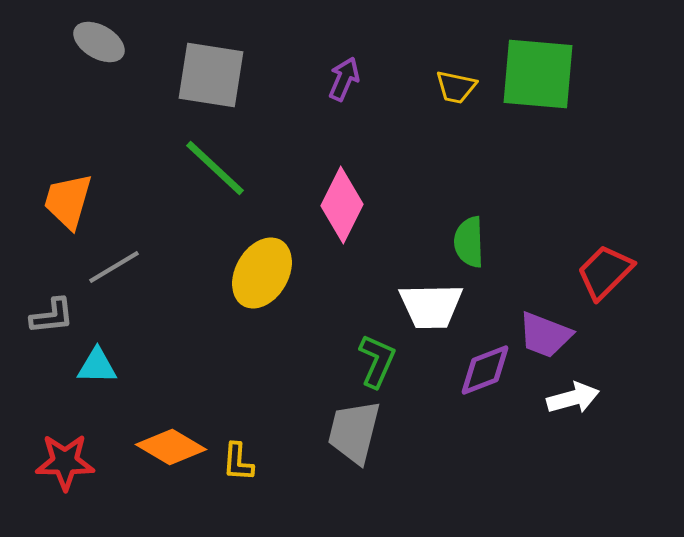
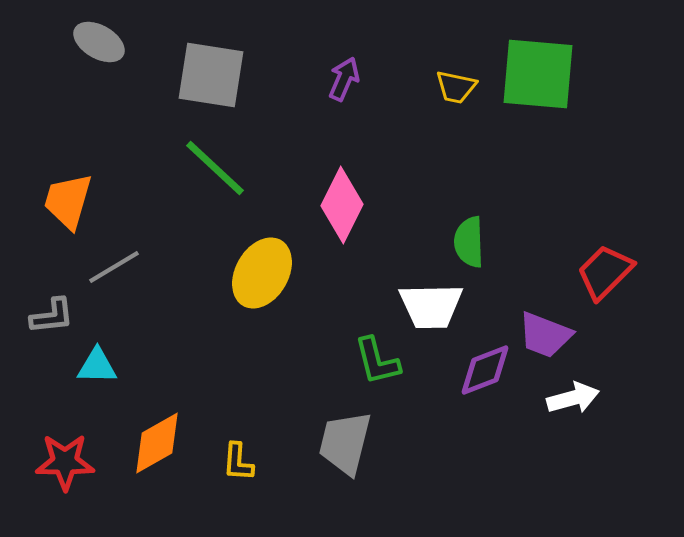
green L-shape: rotated 142 degrees clockwise
gray trapezoid: moved 9 px left, 11 px down
orange diamond: moved 14 px left, 4 px up; rotated 60 degrees counterclockwise
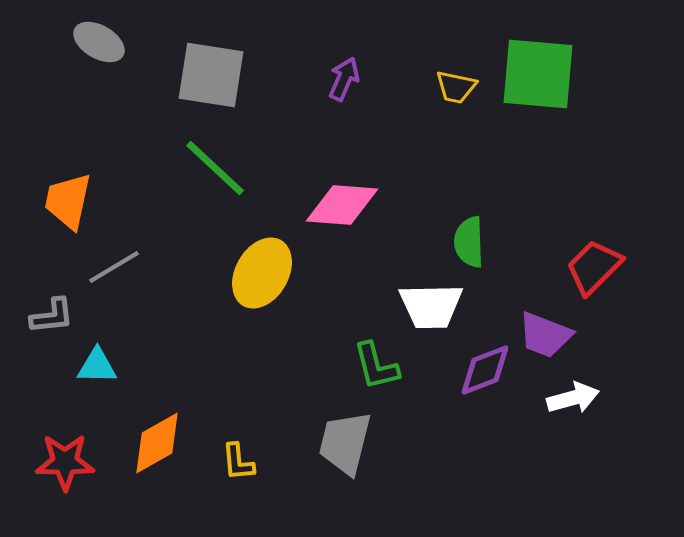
orange trapezoid: rotated 4 degrees counterclockwise
pink diamond: rotated 68 degrees clockwise
red trapezoid: moved 11 px left, 5 px up
green L-shape: moved 1 px left, 5 px down
yellow L-shape: rotated 9 degrees counterclockwise
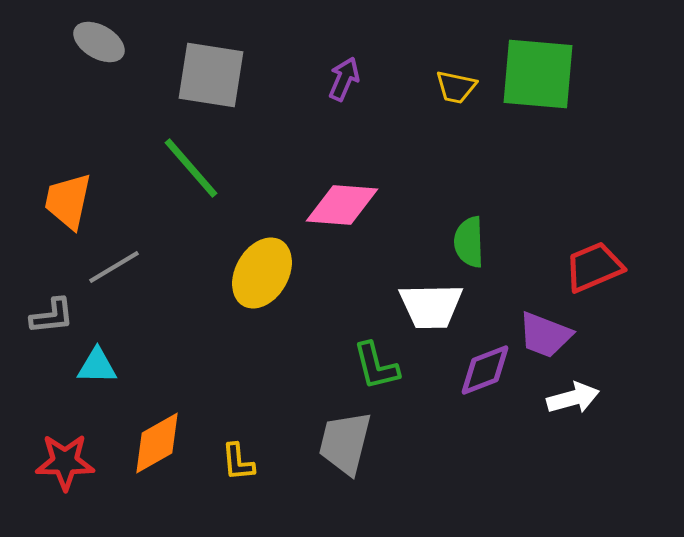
green line: moved 24 px left; rotated 6 degrees clockwise
red trapezoid: rotated 22 degrees clockwise
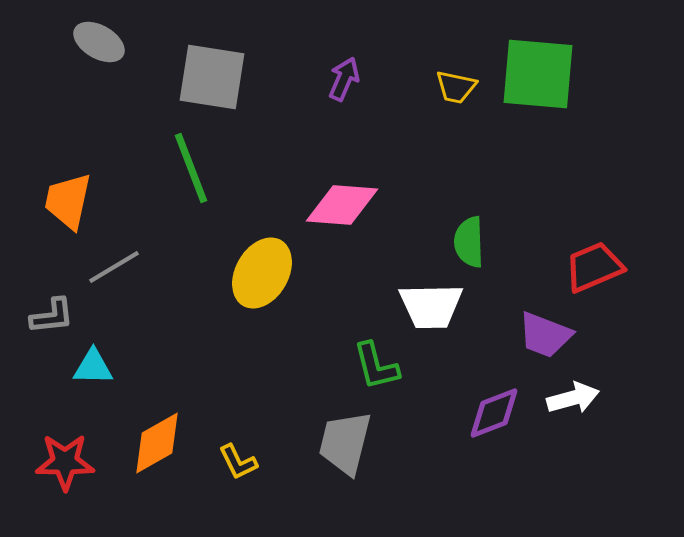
gray square: moved 1 px right, 2 px down
green line: rotated 20 degrees clockwise
cyan triangle: moved 4 px left, 1 px down
purple diamond: moved 9 px right, 43 px down
yellow L-shape: rotated 21 degrees counterclockwise
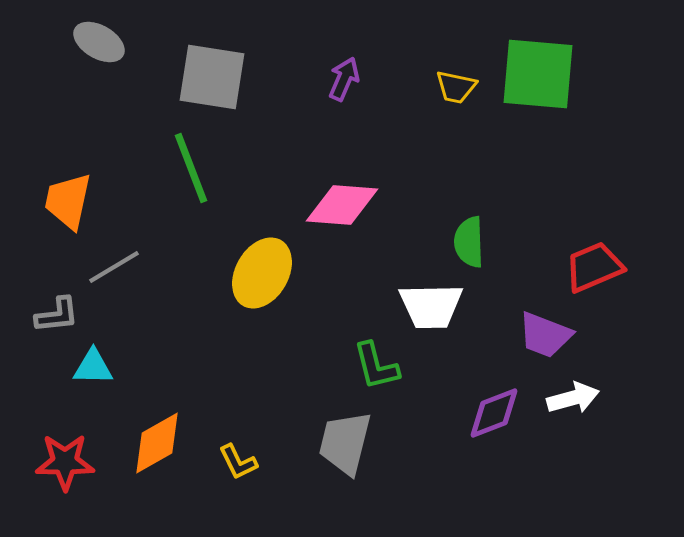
gray L-shape: moved 5 px right, 1 px up
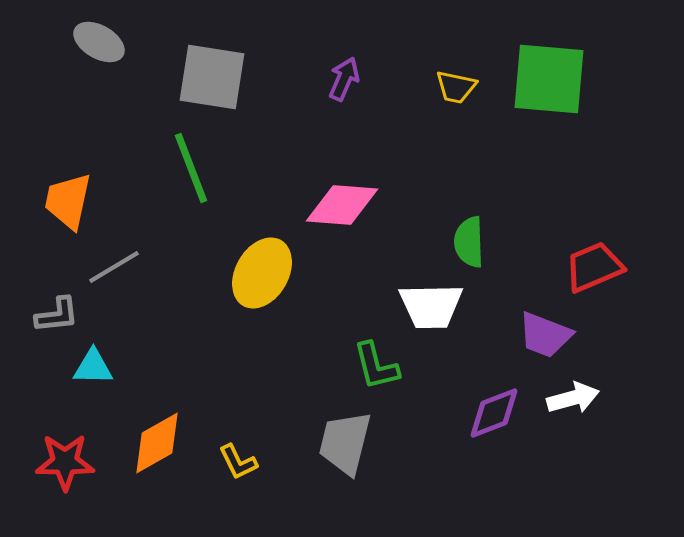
green square: moved 11 px right, 5 px down
